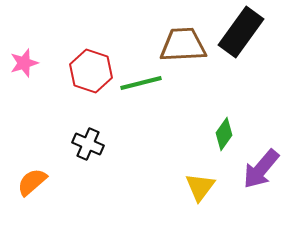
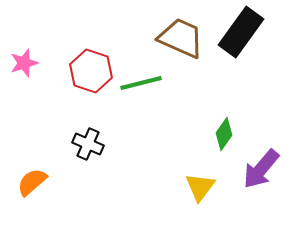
brown trapezoid: moved 2 px left, 7 px up; rotated 27 degrees clockwise
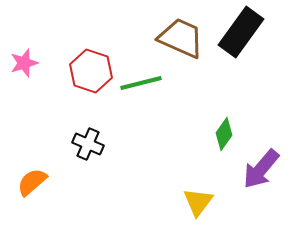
yellow triangle: moved 2 px left, 15 px down
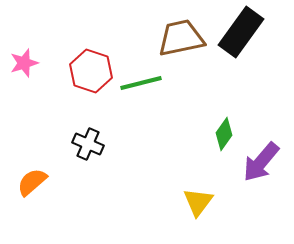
brown trapezoid: rotated 36 degrees counterclockwise
purple arrow: moved 7 px up
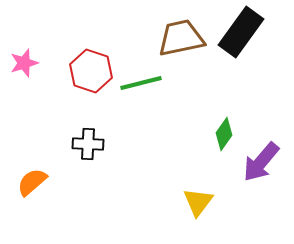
black cross: rotated 20 degrees counterclockwise
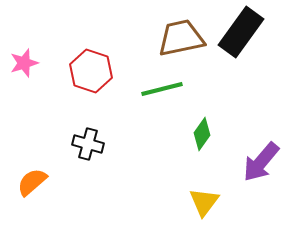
green line: moved 21 px right, 6 px down
green diamond: moved 22 px left
black cross: rotated 12 degrees clockwise
yellow triangle: moved 6 px right
